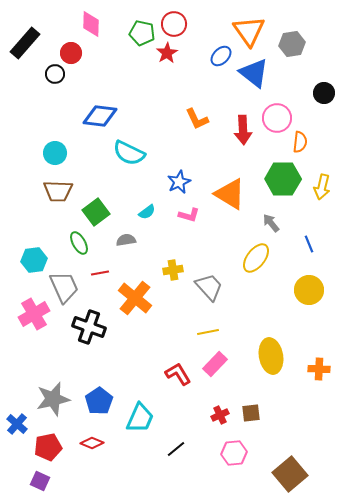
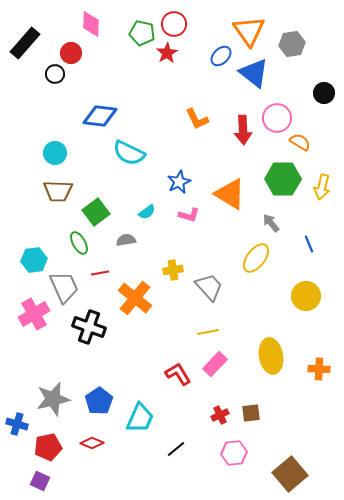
orange semicircle at (300, 142): rotated 65 degrees counterclockwise
yellow circle at (309, 290): moved 3 px left, 6 px down
blue cross at (17, 424): rotated 25 degrees counterclockwise
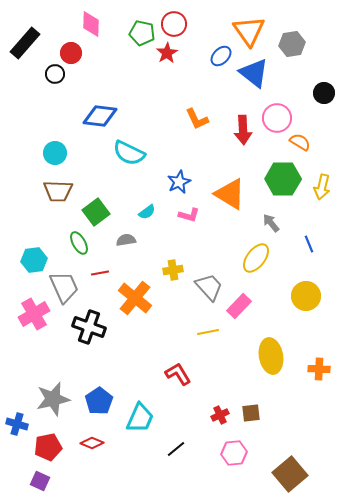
pink rectangle at (215, 364): moved 24 px right, 58 px up
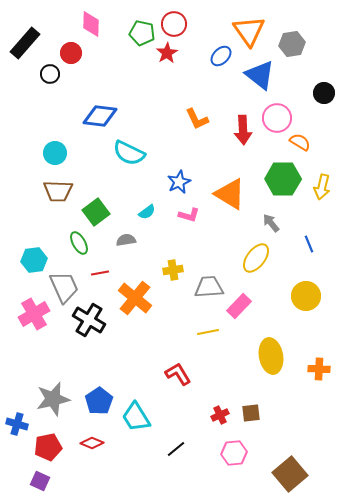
blue triangle at (254, 73): moved 6 px right, 2 px down
black circle at (55, 74): moved 5 px left
gray trapezoid at (209, 287): rotated 52 degrees counterclockwise
black cross at (89, 327): moved 7 px up; rotated 12 degrees clockwise
cyan trapezoid at (140, 418): moved 4 px left, 1 px up; rotated 124 degrees clockwise
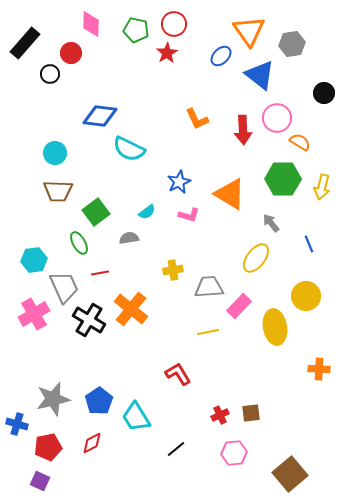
green pentagon at (142, 33): moved 6 px left, 3 px up
cyan semicircle at (129, 153): moved 4 px up
gray semicircle at (126, 240): moved 3 px right, 2 px up
orange cross at (135, 298): moved 4 px left, 11 px down
yellow ellipse at (271, 356): moved 4 px right, 29 px up
red diamond at (92, 443): rotated 50 degrees counterclockwise
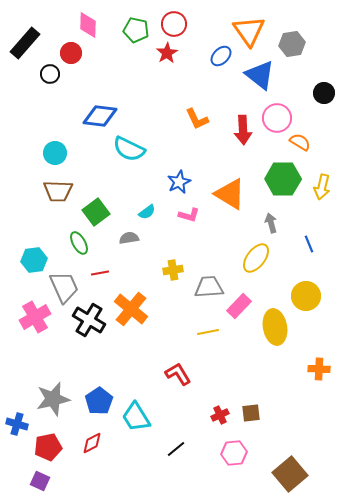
pink diamond at (91, 24): moved 3 px left, 1 px down
gray arrow at (271, 223): rotated 24 degrees clockwise
pink cross at (34, 314): moved 1 px right, 3 px down
